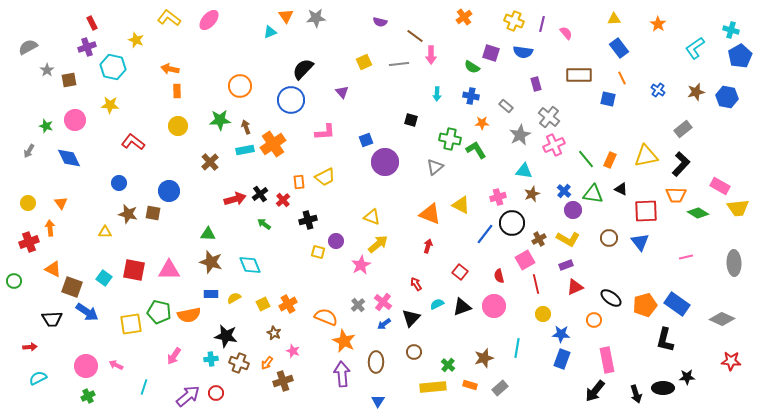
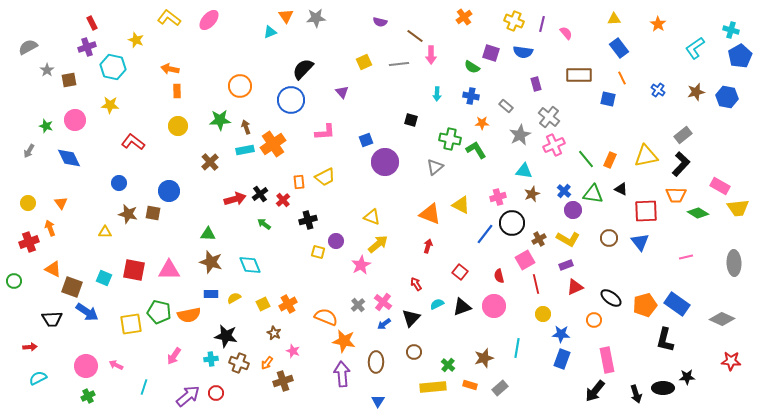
gray rectangle at (683, 129): moved 6 px down
orange arrow at (50, 228): rotated 14 degrees counterclockwise
cyan square at (104, 278): rotated 14 degrees counterclockwise
orange star at (344, 341): rotated 15 degrees counterclockwise
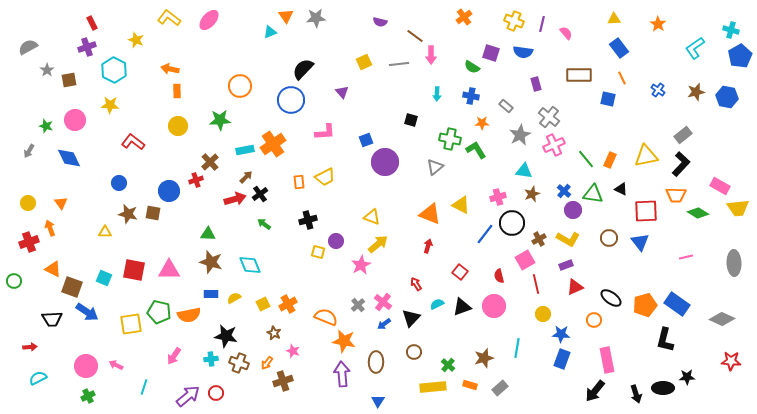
cyan hexagon at (113, 67): moved 1 px right, 3 px down; rotated 15 degrees clockwise
brown arrow at (246, 127): moved 50 px down; rotated 64 degrees clockwise
red cross at (283, 200): moved 87 px left, 20 px up; rotated 24 degrees clockwise
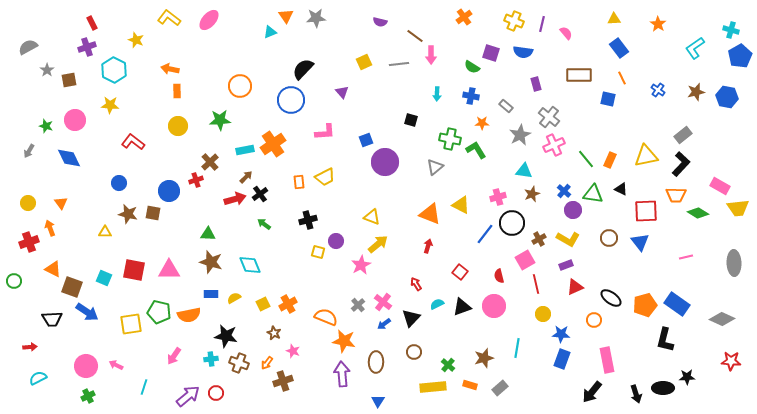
black arrow at (595, 391): moved 3 px left, 1 px down
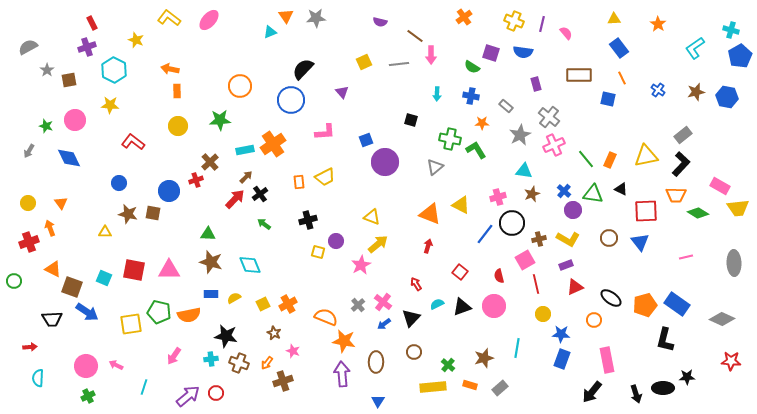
red arrow at (235, 199): rotated 30 degrees counterclockwise
brown cross at (539, 239): rotated 16 degrees clockwise
cyan semicircle at (38, 378): rotated 60 degrees counterclockwise
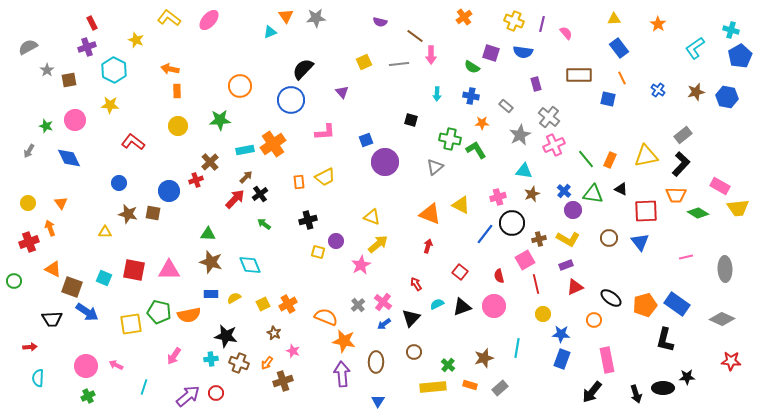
gray ellipse at (734, 263): moved 9 px left, 6 px down
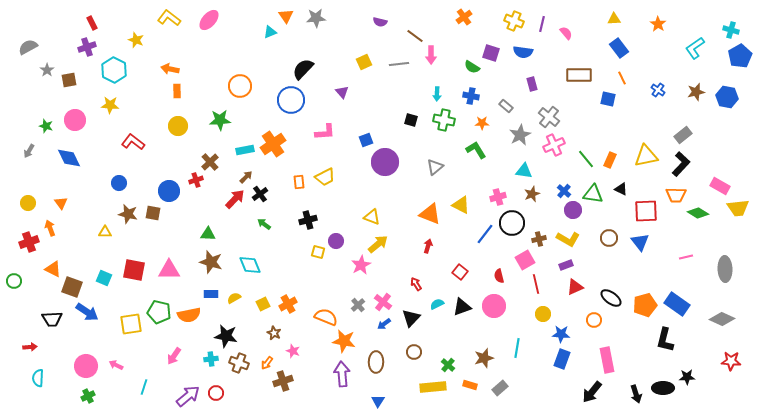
purple rectangle at (536, 84): moved 4 px left
green cross at (450, 139): moved 6 px left, 19 px up
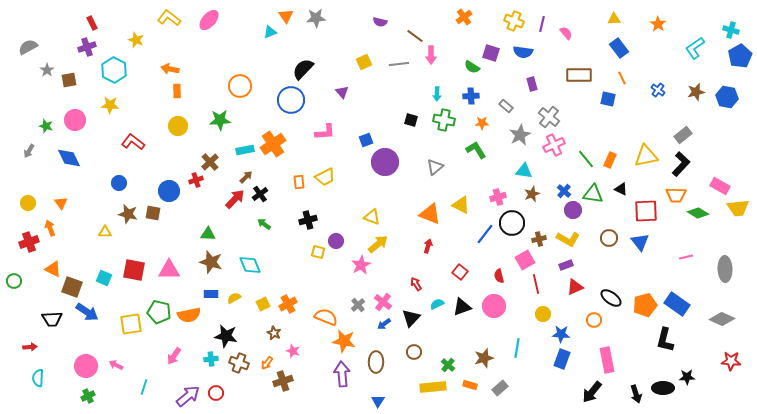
blue cross at (471, 96): rotated 14 degrees counterclockwise
